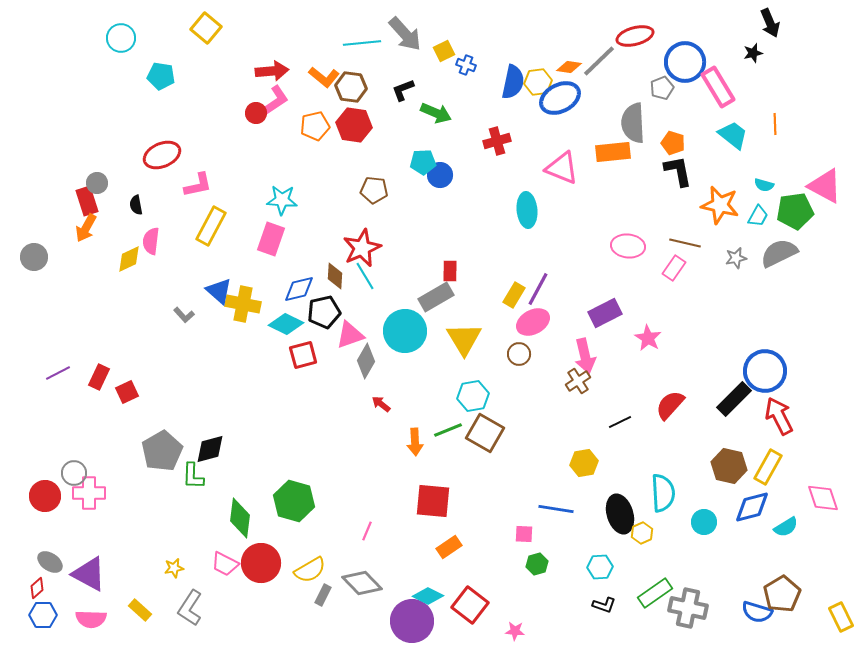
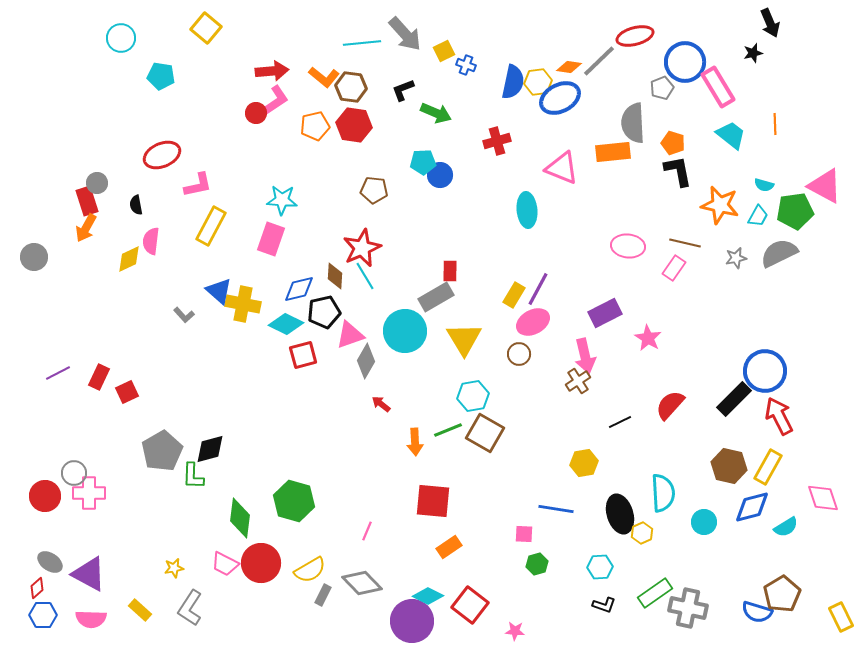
cyan trapezoid at (733, 135): moved 2 px left
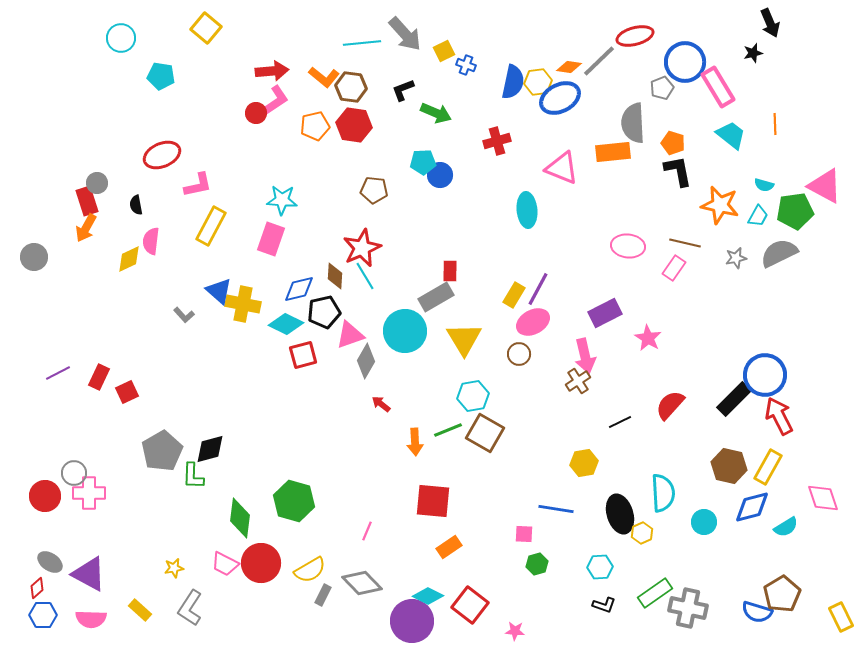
blue circle at (765, 371): moved 4 px down
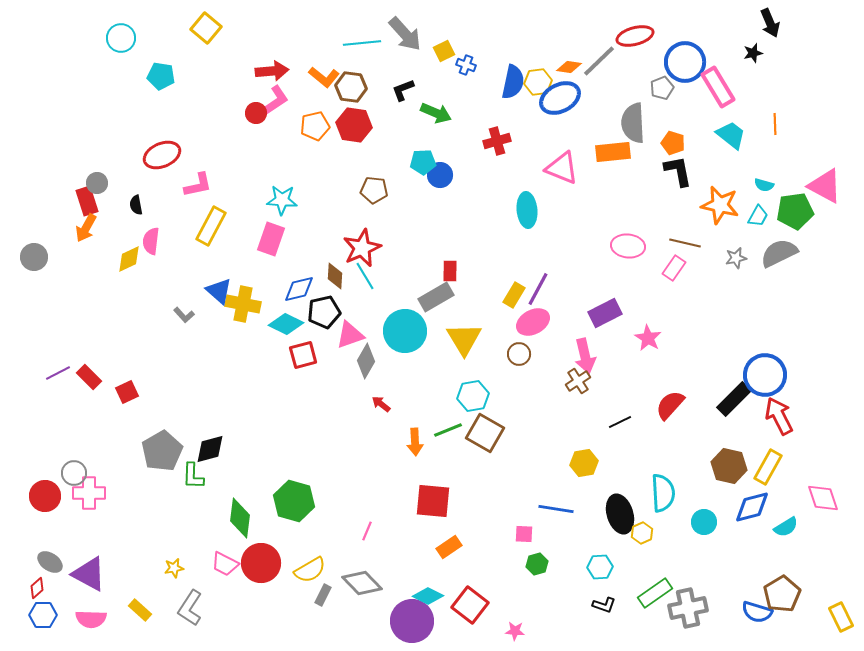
red rectangle at (99, 377): moved 10 px left; rotated 70 degrees counterclockwise
gray cross at (688, 608): rotated 24 degrees counterclockwise
